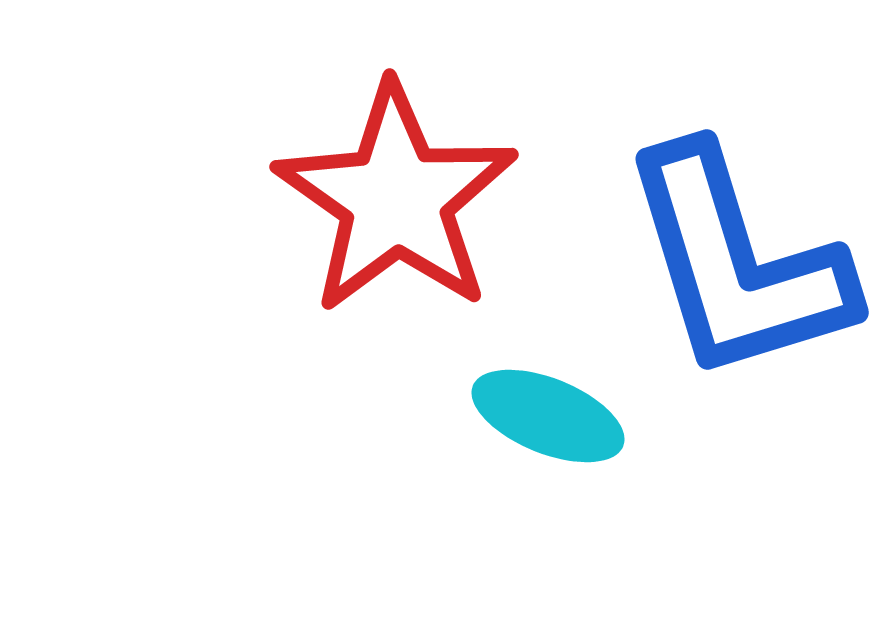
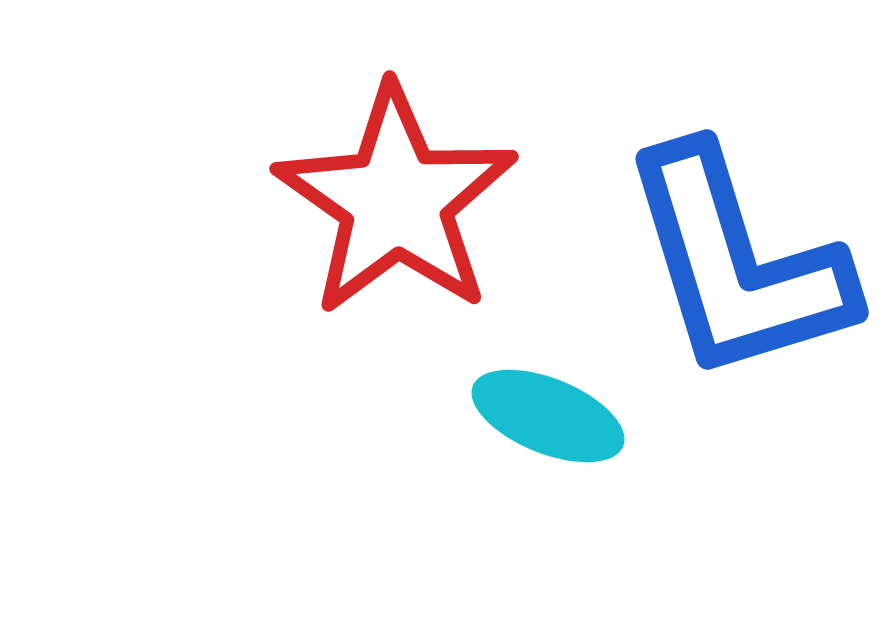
red star: moved 2 px down
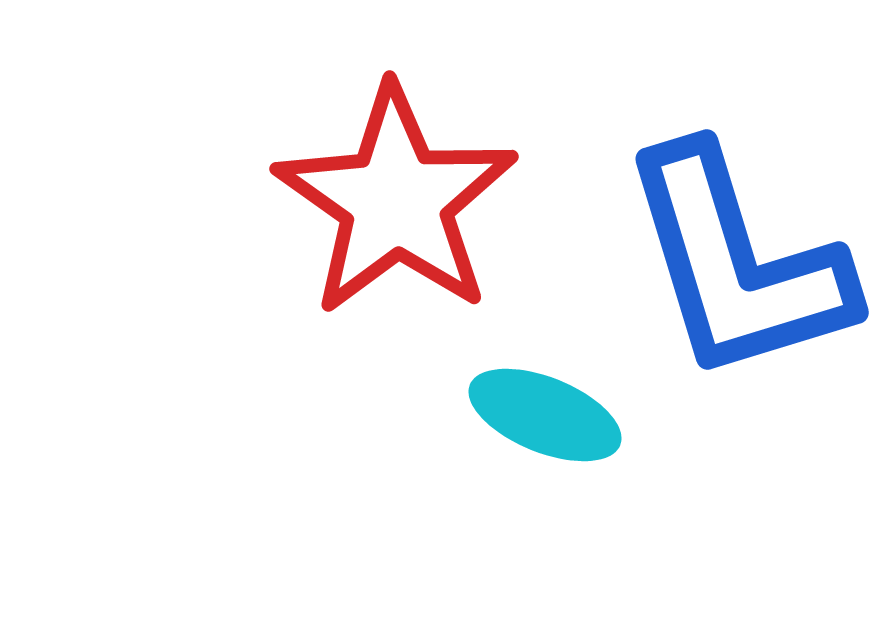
cyan ellipse: moved 3 px left, 1 px up
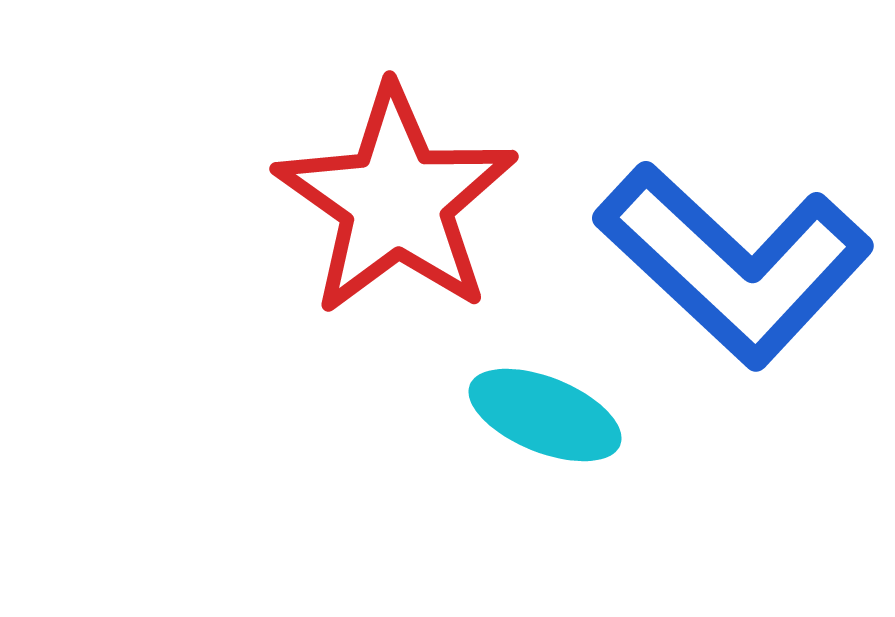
blue L-shape: moved 3 px left; rotated 30 degrees counterclockwise
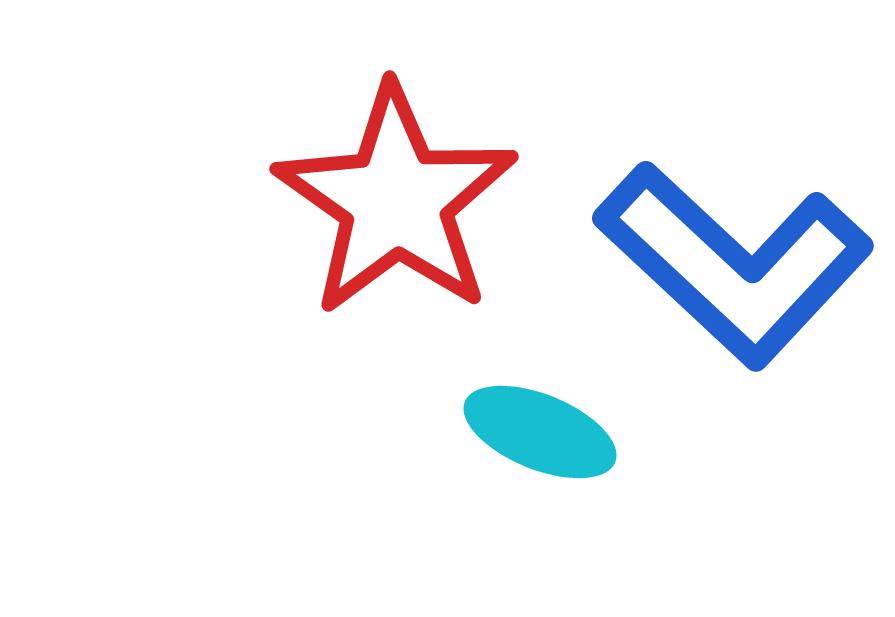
cyan ellipse: moved 5 px left, 17 px down
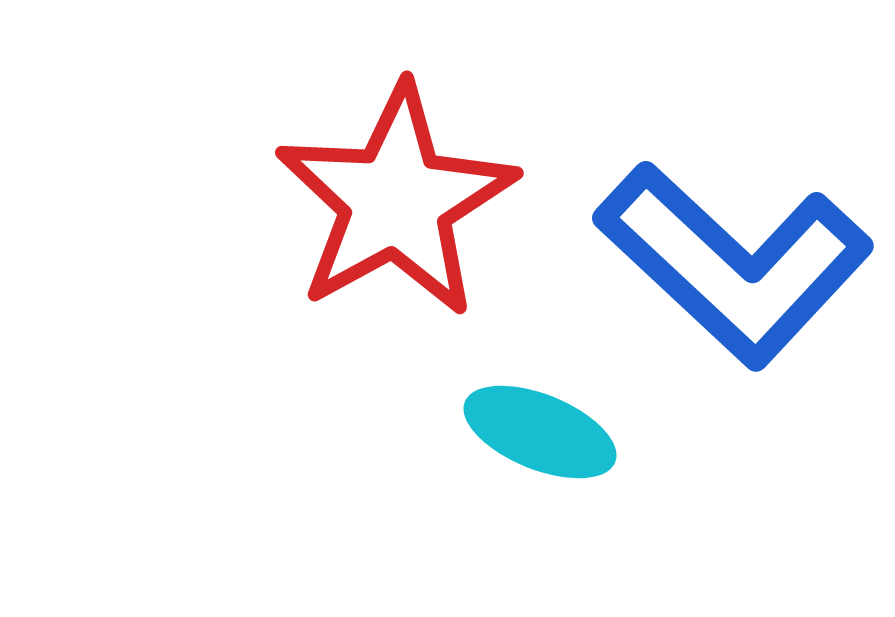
red star: rotated 8 degrees clockwise
